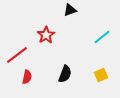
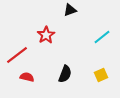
red semicircle: rotated 88 degrees counterclockwise
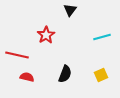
black triangle: rotated 32 degrees counterclockwise
cyan line: rotated 24 degrees clockwise
red line: rotated 50 degrees clockwise
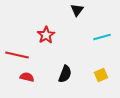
black triangle: moved 7 px right
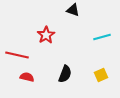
black triangle: moved 4 px left; rotated 48 degrees counterclockwise
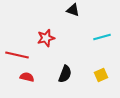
red star: moved 3 px down; rotated 18 degrees clockwise
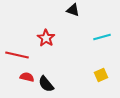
red star: rotated 24 degrees counterclockwise
black semicircle: moved 19 px left, 10 px down; rotated 120 degrees clockwise
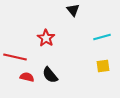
black triangle: rotated 32 degrees clockwise
red line: moved 2 px left, 2 px down
yellow square: moved 2 px right, 9 px up; rotated 16 degrees clockwise
black semicircle: moved 4 px right, 9 px up
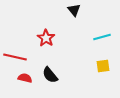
black triangle: moved 1 px right
red semicircle: moved 2 px left, 1 px down
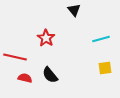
cyan line: moved 1 px left, 2 px down
yellow square: moved 2 px right, 2 px down
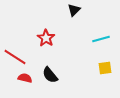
black triangle: rotated 24 degrees clockwise
red line: rotated 20 degrees clockwise
